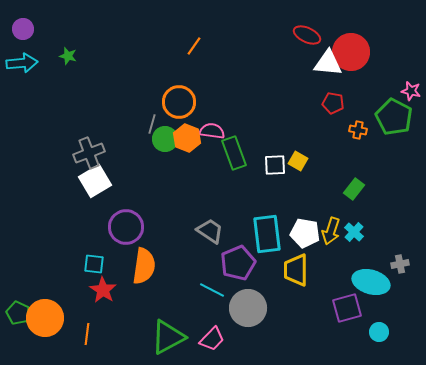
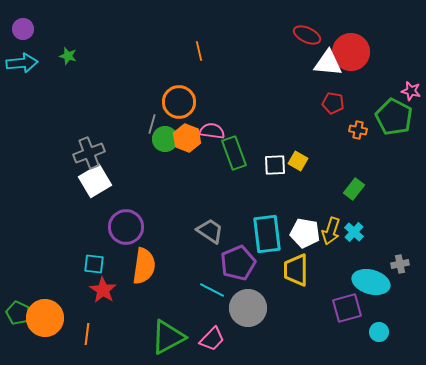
orange line at (194, 46): moved 5 px right, 5 px down; rotated 48 degrees counterclockwise
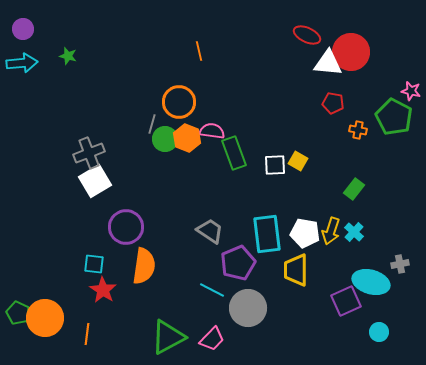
purple square at (347, 308): moved 1 px left, 7 px up; rotated 8 degrees counterclockwise
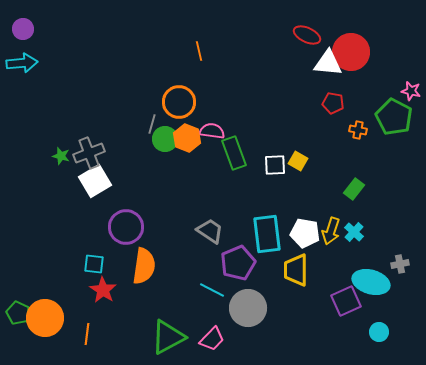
green star at (68, 56): moved 7 px left, 100 px down
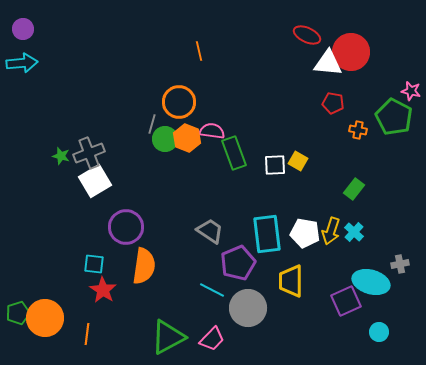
yellow trapezoid at (296, 270): moved 5 px left, 11 px down
green pentagon at (18, 313): rotated 30 degrees clockwise
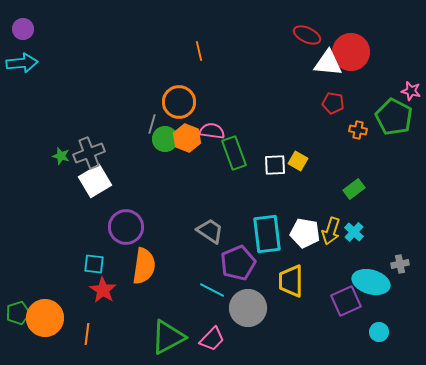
green rectangle at (354, 189): rotated 15 degrees clockwise
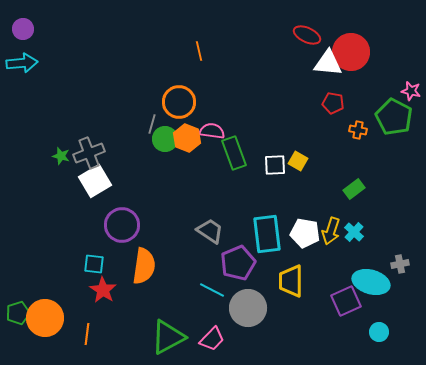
purple circle at (126, 227): moved 4 px left, 2 px up
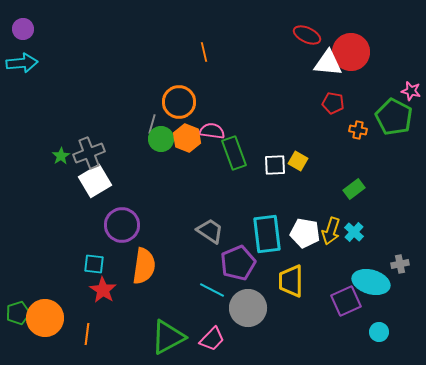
orange line at (199, 51): moved 5 px right, 1 px down
green circle at (165, 139): moved 4 px left
green star at (61, 156): rotated 24 degrees clockwise
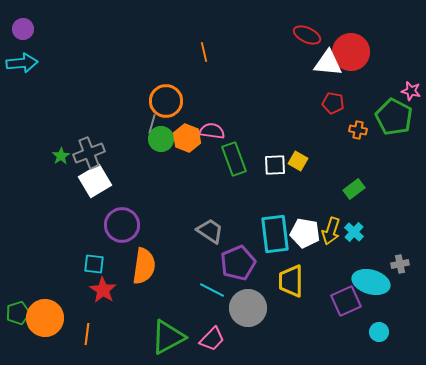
orange circle at (179, 102): moved 13 px left, 1 px up
green rectangle at (234, 153): moved 6 px down
cyan rectangle at (267, 234): moved 8 px right
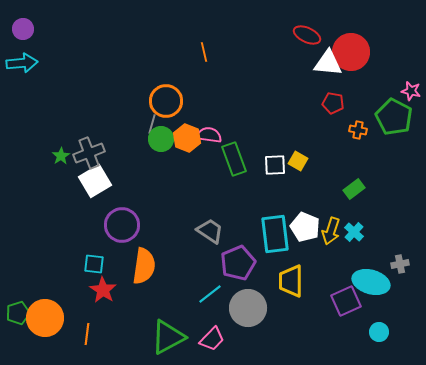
pink semicircle at (212, 131): moved 3 px left, 4 px down
white pentagon at (305, 233): moved 6 px up; rotated 12 degrees clockwise
cyan line at (212, 290): moved 2 px left, 4 px down; rotated 65 degrees counterclockwise
